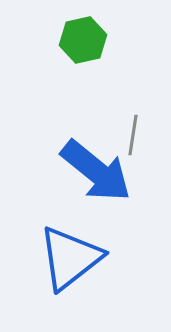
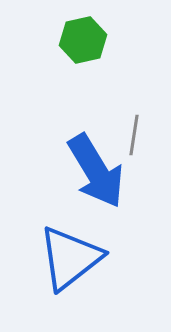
gray line: moved 1 px right
blue arrow: rotated 20 degrees clockwise
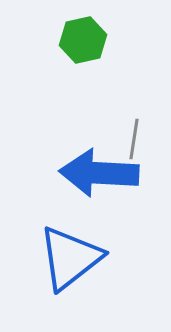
gray line: moved 4 px down
blue arrow: moved 3 px right, 2 px down; rotated 124 degrees clockwise
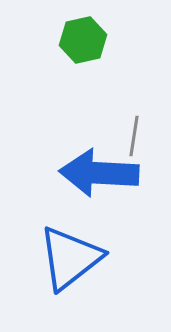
gray line: moved 3 px up
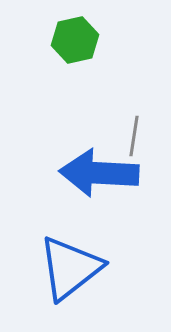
green hexagon: moved 8 px left
blue triangle: moved 10 px down
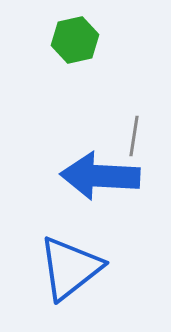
blue arrow: moved 1 px right, 3 px down
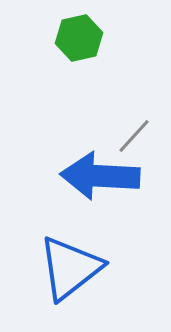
green hexagon: moved 4 px right, 2 px up
gray line: rotated 33 degrees clockwise
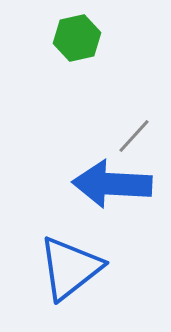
green hexagon: moved 2 px left
blue arrow: moved 12 px right, 8 px down
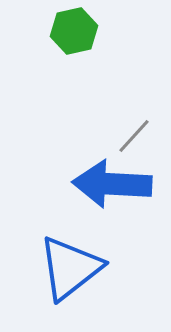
green hexagon: moved 3 px left, 7 px up
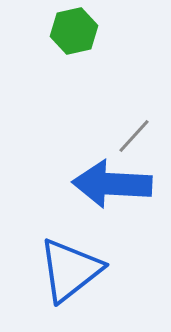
blue triangle: moved 2 px down
